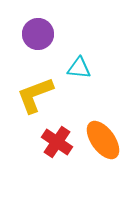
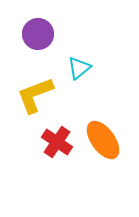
cyan triangle: rotated 45 degrees counterclockwise
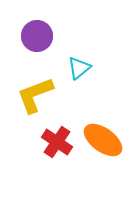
purple circle: moved 1 px left, 2 px down
orange ellipse: rotated 18 degrees counterclockwise
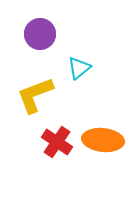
purple circle: moved 3 px right, 2 px up
orange ellipse: rotated 30 degrees counterclockwise
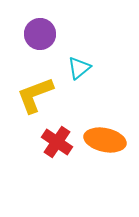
orange ellipse: moved 2 px right; rotated 6 degrees clockwise
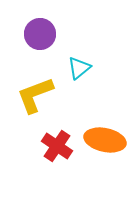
red cross: moved 4 px down
